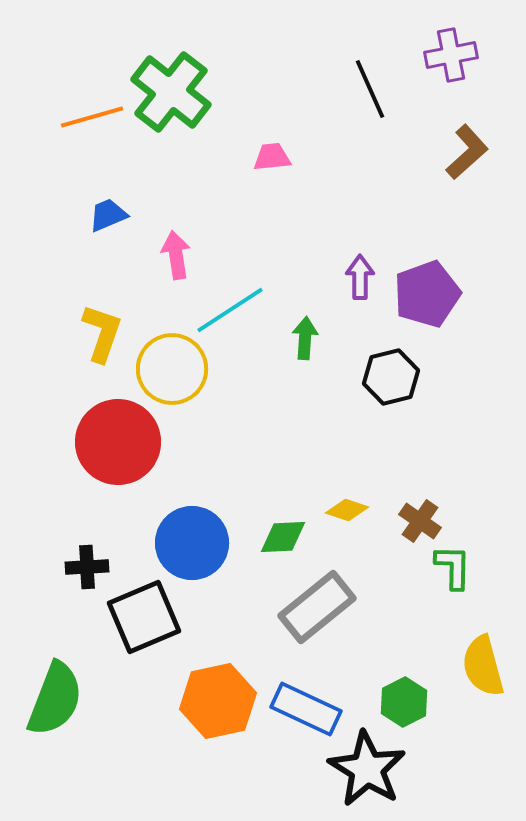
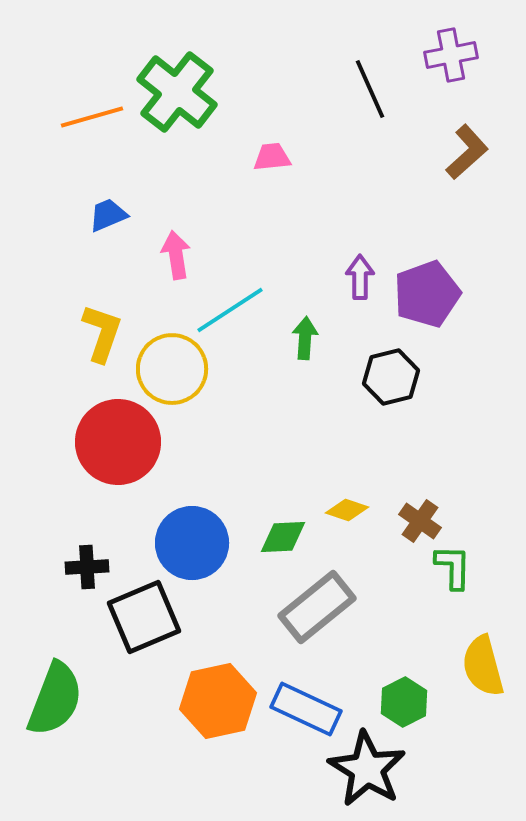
green cross: moved 6 px right
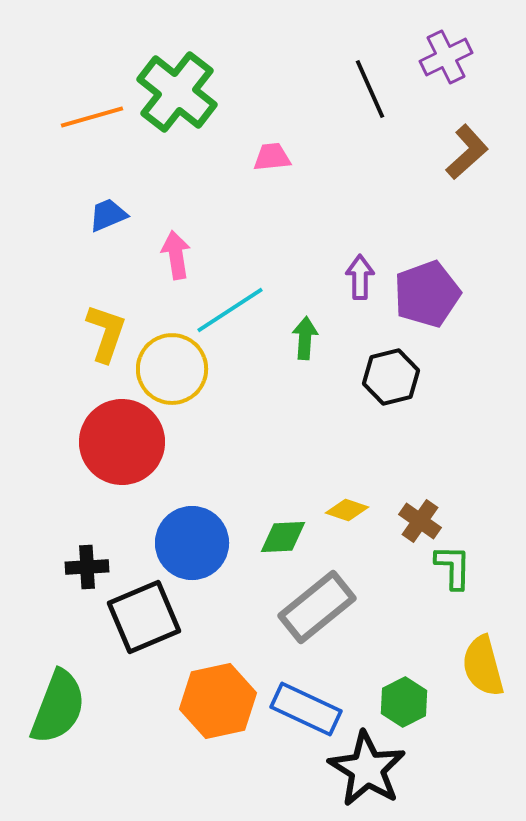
purple cross: moved 5 px left, 2 px down; rotated 15 degrees counterclockwise
yellow L-shape: moved 4 px right
red circle: moved 4 px right
green semicircle: moved 3 px right, 8 px down
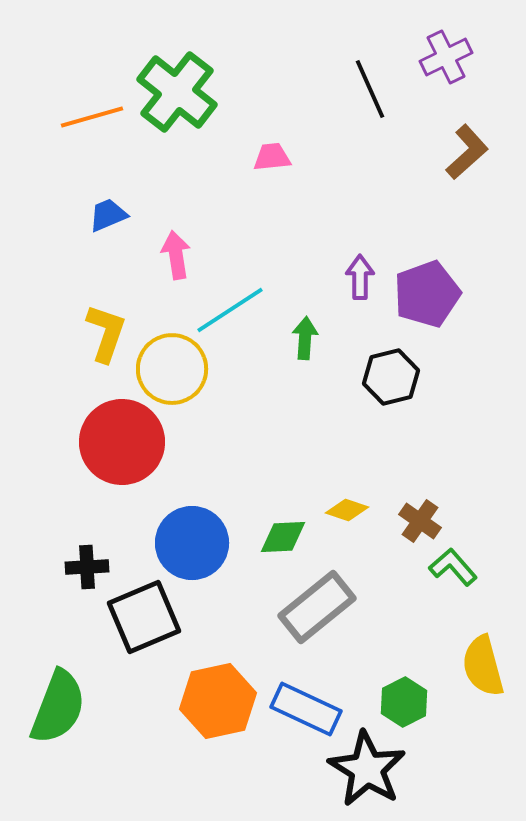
green L-shape: rotated 42 degrees counterclockwise
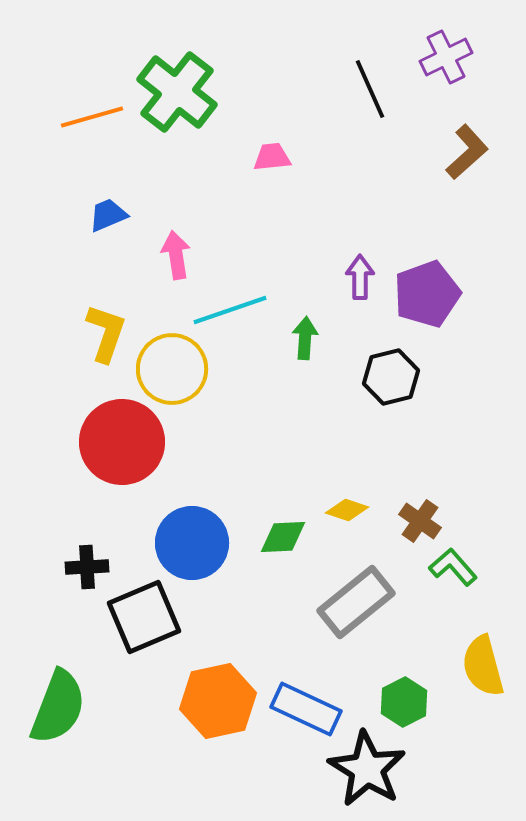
cyan line: rotated 14 degrees clockwise
gray rectangle: moved 39 px right, 5 px up
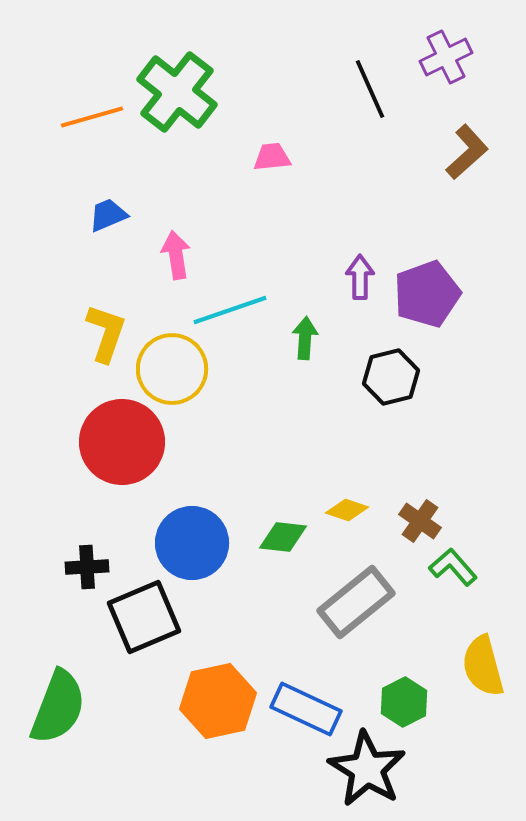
green diamond: rotated 9 degrees clockwise
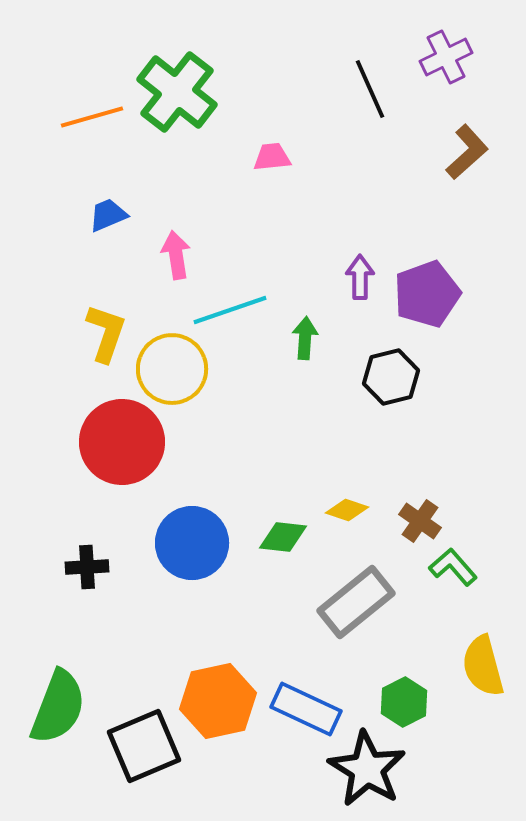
black square: moved 129 px down
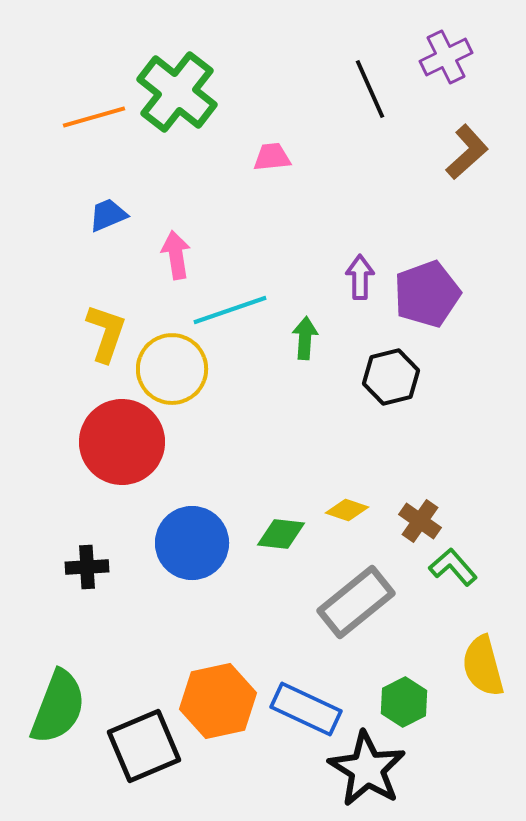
orange line: moved 2 px right
green diamond: moved 2 px left, 3 px up
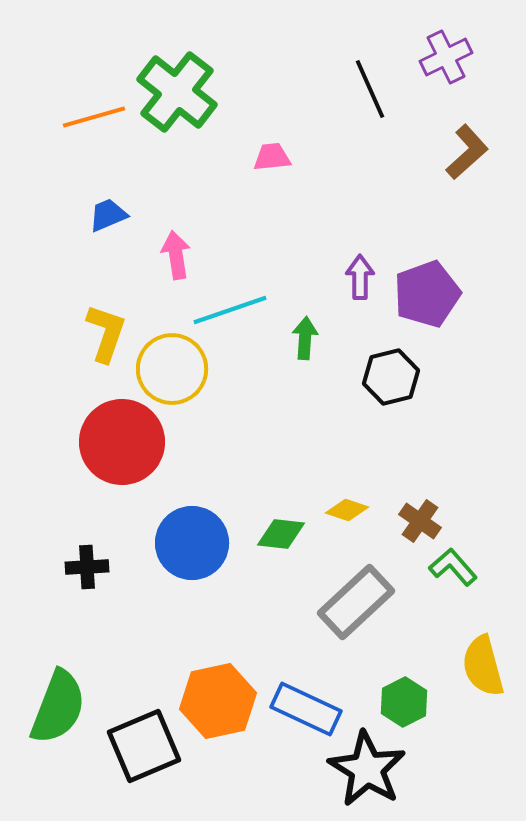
gray rectangle: rotated 4 degrees counterclockwise
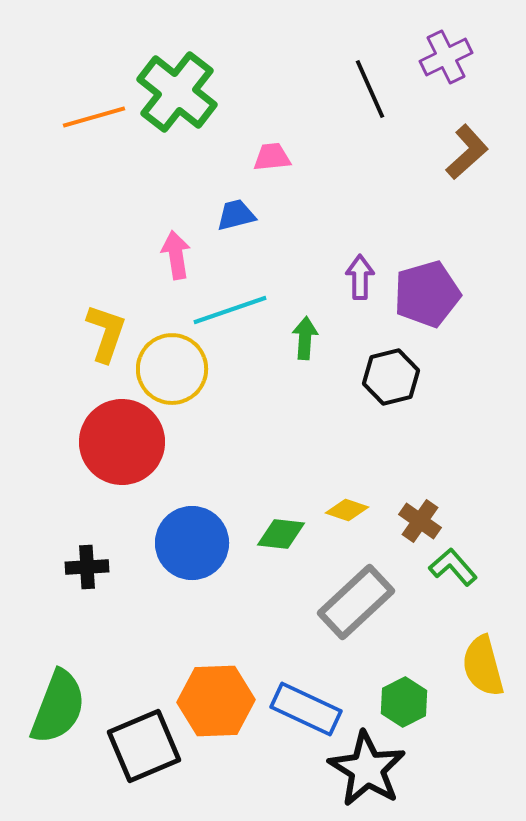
blue trapezoid: moved 128 px right; rotated 9 degrees clockwise
purple pentagon: rotated 4 degrees clockwise
orange hexagon: moved 2 px left; rotated 10 degrees clockwise
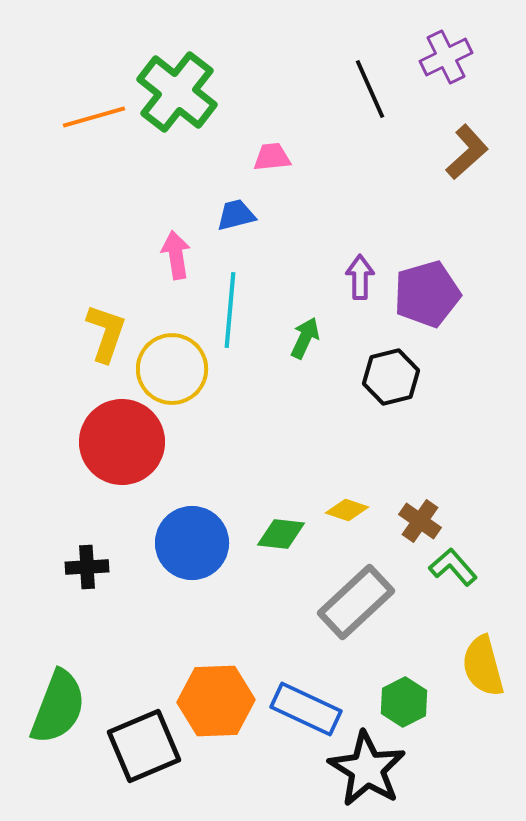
cyan line: rotated 66 degrees counterclockwise
green arrow: rotated 21 degrees clockwise
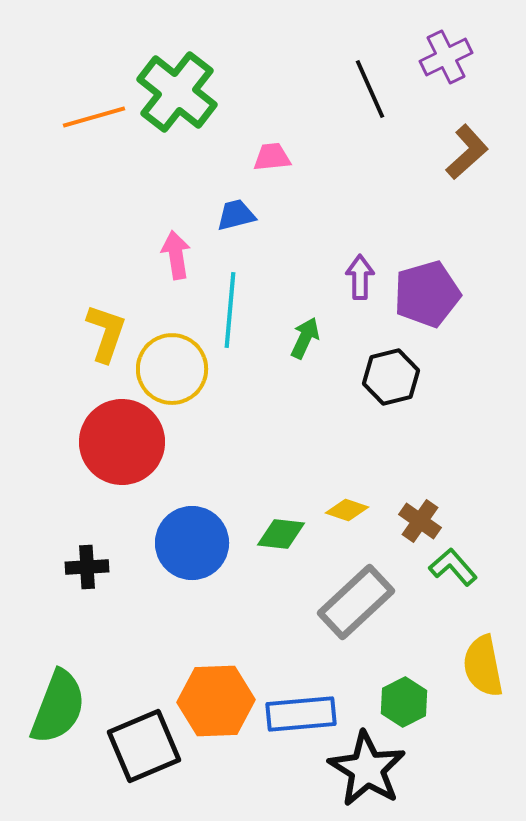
yellow semicircle: rotated 4 degrees clockwise
blue rectangle: moved 5 px left, 5 px down; rotated 30 degrees counterclockwise
